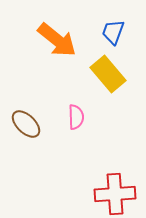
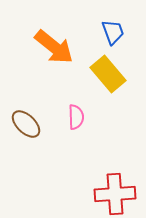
blue trapezoid: rotated 140 degrees clockwise
orange arrow: moved 3 px left, 7 px down
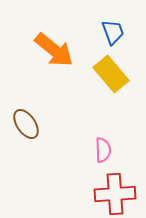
orange arrow: moved 3 px down
yellow rectangle: moved 3 px right
pink semicircle: moved 27 px right, 33 px down
brown ellipse: rotated 12 degrees clockwise
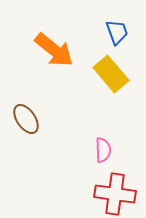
blue trapezoid: moved 4 px right
brown ellipse: moved 5 px up
red cross: rotated 12 degrees clockwise
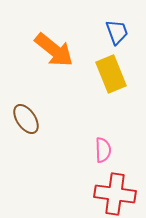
yellow rectangle: rotated 18 degrees clockwise
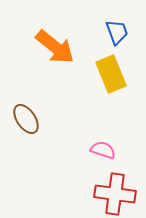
orange arrow: moved 1 px right, 3 px up
pink semicircle: rotated 70 degrees counterclockwise
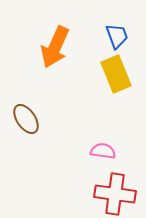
blue trapezoid: moved 4 px down
orange arrow: rotated 75 degrees clockwise
yellow rectangle: moved 5 px right
pink semicircle: moved 1 px down; rotated 10 degrees counterclockwise
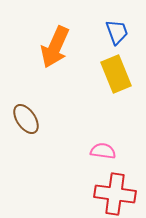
blue trapezoid: moved 4 px up
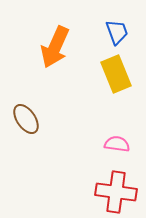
pink semicircle: moved 14 px right, 7 px up
red cross: moved 1 px right, 2 px up
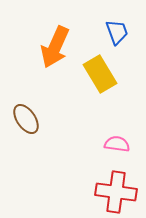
yellow rectangle: moved 16 px left; rotated 9 degrees counterclockwise
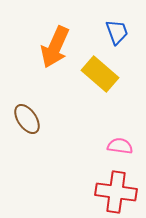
yellow rectangle: rotated 18 degrees counterclockwise
brown ellipse: moved 1 px right
pink semicircle: moved 3 px right, 2 px down
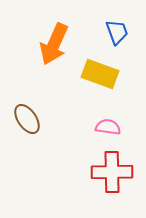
orange arrow: moved 1 px left, 3 px up
yellow rectangle: rotated 21 degrees counterclockwise
pink semicircle: moved 12 px left, 19 px up
red cross: moved 4 px left, 20 px up; rotated 9 degrees counterclockwise
